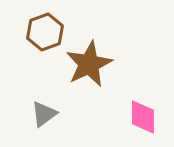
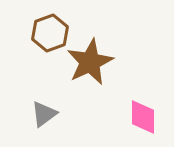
brown hexagon: moved 5 px right, 1 px down
brown star: moved 1 px right, 2 px up
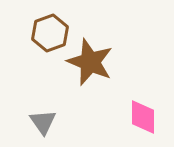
brown star: rotated 24 degrees counterclockwise
gray triangle: moved 1 px left, 8 px down; rotated 28 degrees counterclockwise
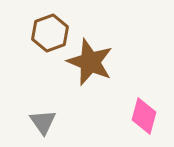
pink diamond: moved 1 px right, 1 px up; rotated 15 degrees clockwise
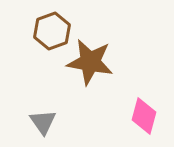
brown hexagon: moved 2 px right, 2 px up
brown star: rotated 12 degrees counterclockwise
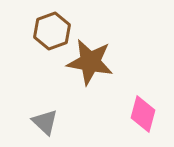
pink diamond: moved 1 px left, 2 px up
gray triangle: moved 2 px right; rotated 12 degrees counterclockwise
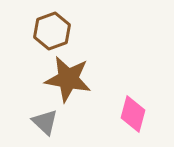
brown star: moved 22 px left, 17 px down
pink diamond: moved 10 px left
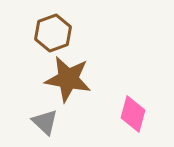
brown hexagon: moved 1 px right, 2 px down
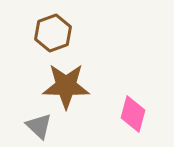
brown star: moved 2 px left, 7 px down; rotated 9 degrees counterclockwise
gray triangle: moved 6 px left, 4 px down
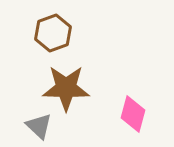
brown star: moved 2 px down
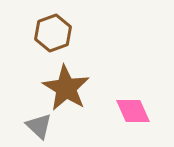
brown star: rotated 30 degrees clockwise
pink diamond: moved 3 px up; rotated 39 degrees counterclockwise
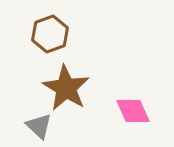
brown hexagon: moved 3 px left, 1 px down
